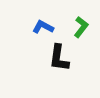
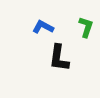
green L-shape: moved 5 px right; rotated 20 degrees counterclockwise
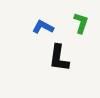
green L-shape: moved 5 px left, 4 px up
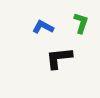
black L-shape: rotated 76 degrees clockwise
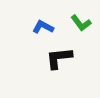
green L-shape: rotated 125 degrees clockwise
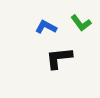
blue L-shape: moved 3 px right
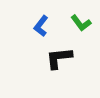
blue L-shape: moved 5 px left, 1 px up; rotated 80 degrees counterclockwise
